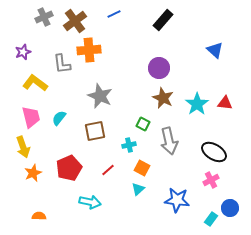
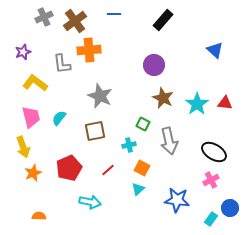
blue line: rotated 24 degrees clockwise
purple circle: moved 5 px left, 3 px up
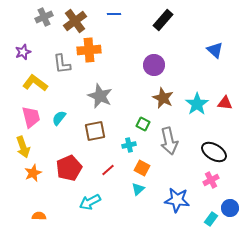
cyan arrow: rotated 140 degrees clockwise
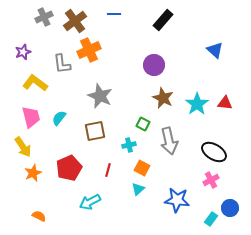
orange cross: rotated 20 degrees counterclockwise
yellow arrow: rotated 15 degrees counterclockwise
red line: rotated 32 degrees counterclockwise
orange semicircle: rotated 24 degrees clockwise
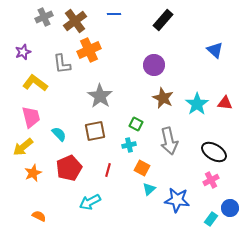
gray star: rotated 10 degrees clockwise
cyan semicircle: moved 16 px down; rotated 98 degrees clockwise
green square: moved 7 px left
yellow arrow: rotated 85 degrees clockwise
cyan triangle: moved 11 px right
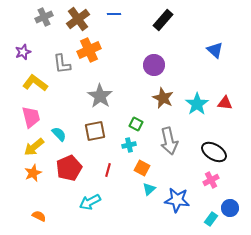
brown cross: moved 3 px right, 2 px up
yellow arrow: moved 11 px right
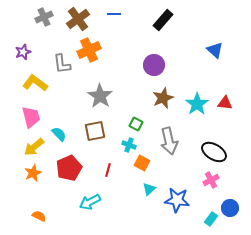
brown star: rotated 25 degrees clockwise
cyan cross: rotated 32 degrees clockwise
orange square: moved 5 px up
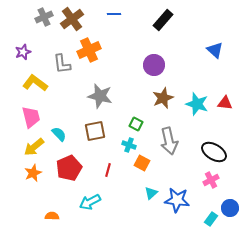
brown cross: moved 6 px left
gray star: rotated 20 degrees counterclockwise
cyan star: rotated 20 degrees counterclockwise
cyan triangle: moved 2 px right, 4 px down
orange semicircle: moved 13 px right; rotated 24 degrees counterclockwise
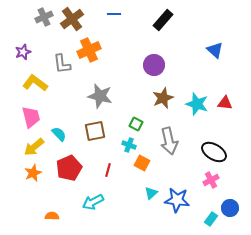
cyan arrow: moved 3 px right
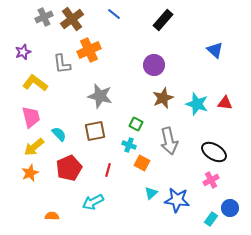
blue line: rotated 40 degrees clockwise
orange star: moved 3 px left
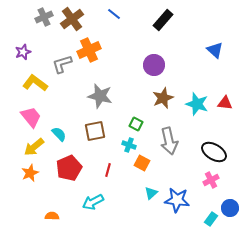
gray L-shape: rotated 80 degrees clockwise
pink trapezoid: rotated 25 degrees counterclockwise
